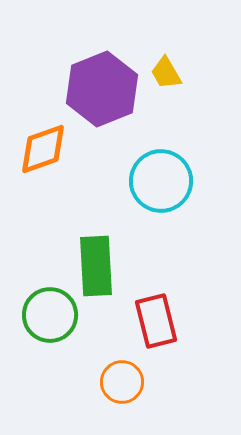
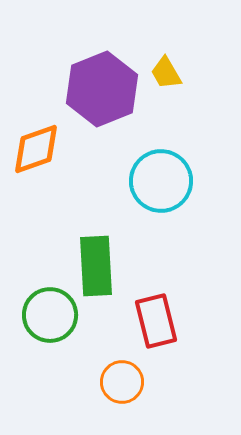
orange diamond: moved 7 px left
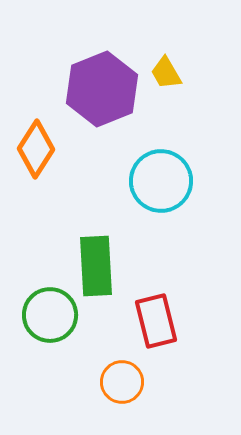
orange diamond: rotated 38 degrees counterclockwise
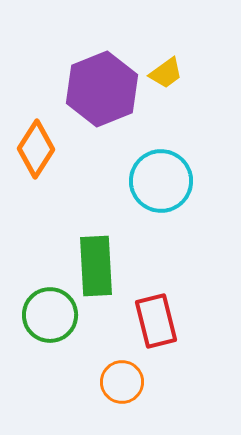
yellow trapezoid: rotated 96 degrees counterclockwise
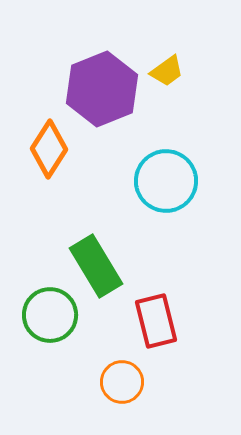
yellow trapezoid: moved 1 px right, 2 px up
orange diamond: moved 13 px right
cyan circle: moved 5 px right
green rectangle: rotated 28 degrees counterclockwise
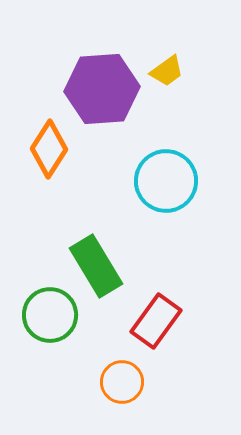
purple hexagon: rotated 18 degrees clockwise
red rectangle: rotated 50 degrees clockwise
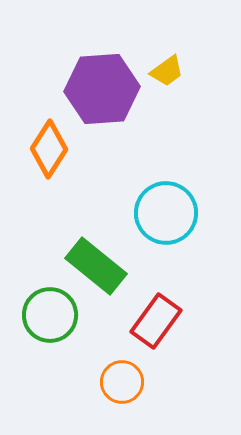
cyan circle: moved 32 px down
green rectangle: rotated 20 degrees counterclockwise
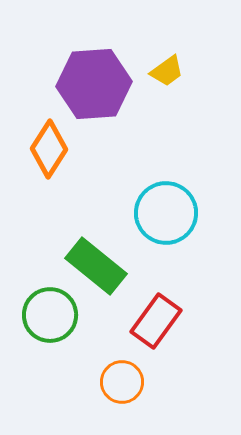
purple hexagon: moved 8 px left, 5 px up
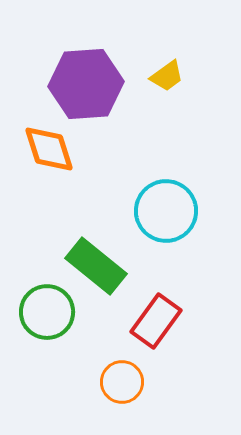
yellow trapezoid: moved 5 px down
purple hexagon: moved 8 px left
orange diamond: rotated 50 degrees counterclockwise
cyan circle: moved 2 px up
green circle: moved 3 px left, 3 px up
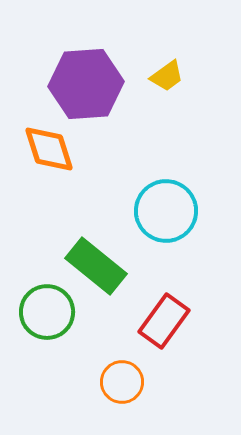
red rectangle: moved 8 px right
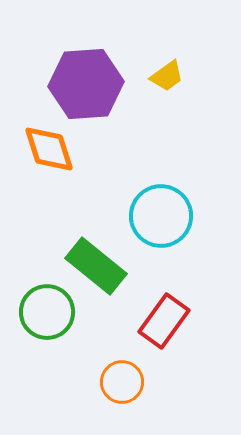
cyan circle: moved 5 px left, 5 px down
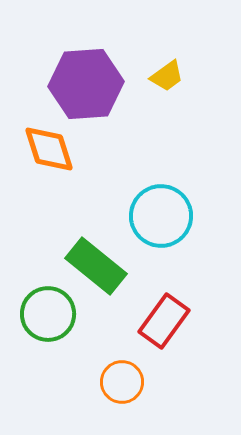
green circle: moved 1 px right, 2 px down
